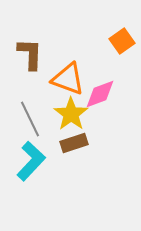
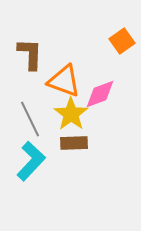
orange triangle: moved 4 px left, 2 px down
brown rectangle: rotated 16 degrees clockwise
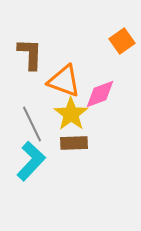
gray line: moved 2 px right, 5 px down
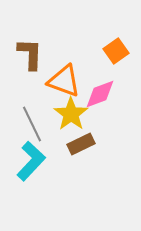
orange square: moved 6 px left, 10 px down
brown rectangle: moved 7 px right, 1 px down; rotated 24 degrees counterclockwise
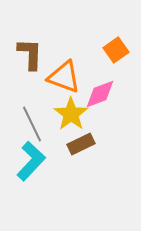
orange square: moved 1 px up
orange triangle: moved 4 px up
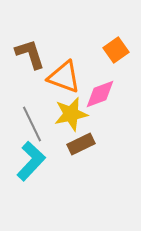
brown L-shape: rotated 20 degrees counterclockwise
yellow star: rotated 24 degrees clockwise
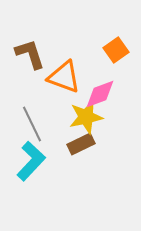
yellow star: moved 15 px right, 3 px down
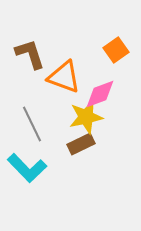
cyan L-shape: moved 4 px left, 7 px down; rotated 93 degrees clockwise
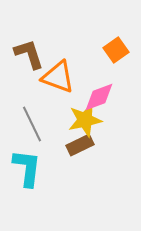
brown L-shape: moved 1 px left
orange triangle: moved 6 px left
pink diamond: moved 1 px left, 3 px down
yellow star: moved 1 px left, 3 px down
brown rectangle: moved 1 px left, 1 px down
cyan L-shape: rotated 129 degrees counterclockwise
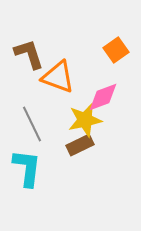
pink diamond: moved 4 px right
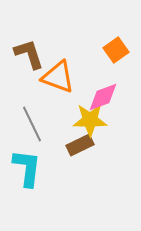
yellow star: moved 5 px right; rotated 12 degrees clockwise
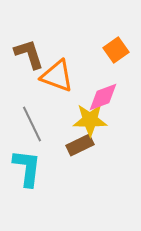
orange triangle: moved 1 px left, 1 px up
